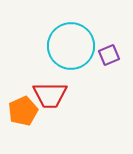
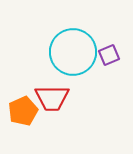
cyan circle: moved 2 px right, 6 px down
red trapezoid: moved 2 px right, 3 px down
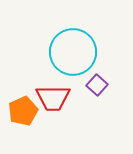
purple square: moved 12 px left, 30 px down; rotated 25 degrees counterclockwise
red trapezoid: moved 1 px right
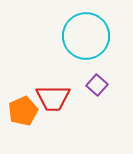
cyan circle: moved 13 px right, 16 px up
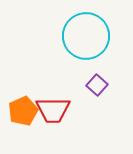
red trapezoid: moved 12 px down
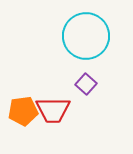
purple square: moved 11 px left, 1 px up
orange pentagon: rotated 16 degrees clockwise
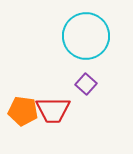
orange pentagon: rotated 16 degrees clockwise
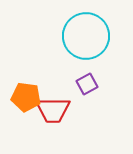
purple square: moved 1 px right; rotated 20 degrees clockwise
orange pentagon: moved 3 px right, 14 px up
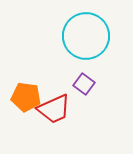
purple square: moved 3 px left; rotated 25 degrees counterclockwise
red trapezoid: moved 1 px right, 1 px up; rotated 24 degrees counterclockwise
